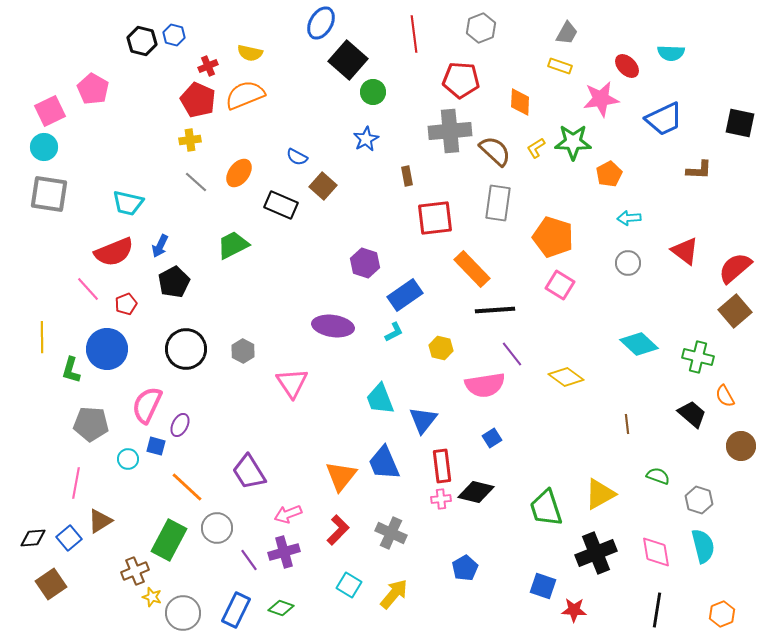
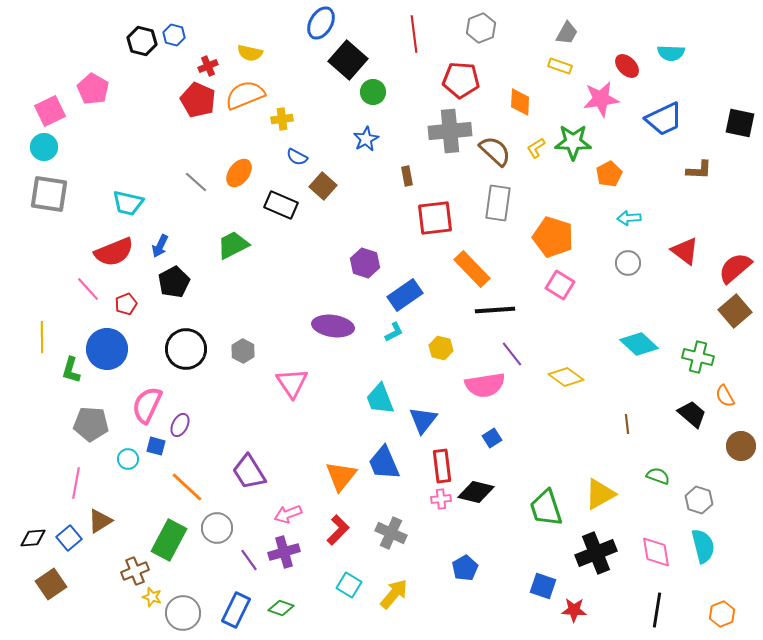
yellow cross at (190, 140): moved 92 px right, 21 px up
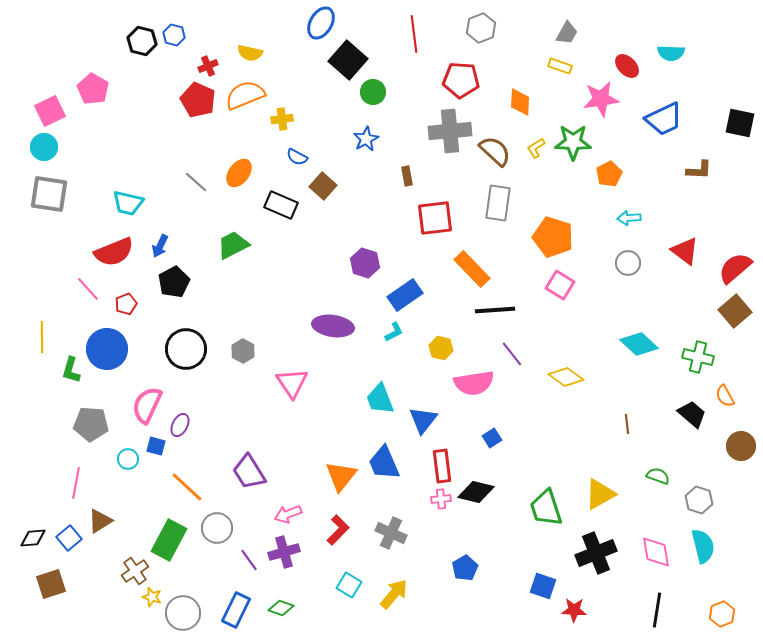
pink semicircle at (485, 385): moved 11 px left, 2 px up
brown cross at (135, 571): rotated 12 degrees counterclockwise
brown square at (51, 584): rotated 16 degrees clockwise
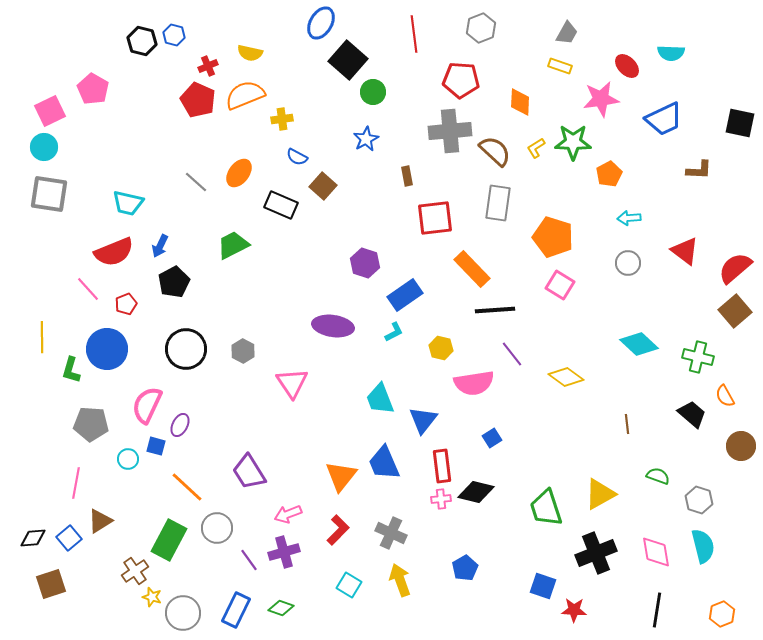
yellow arrow at (394, 594): moved 6 px right, 14 px up; rotated 60 degrees counterclockwise
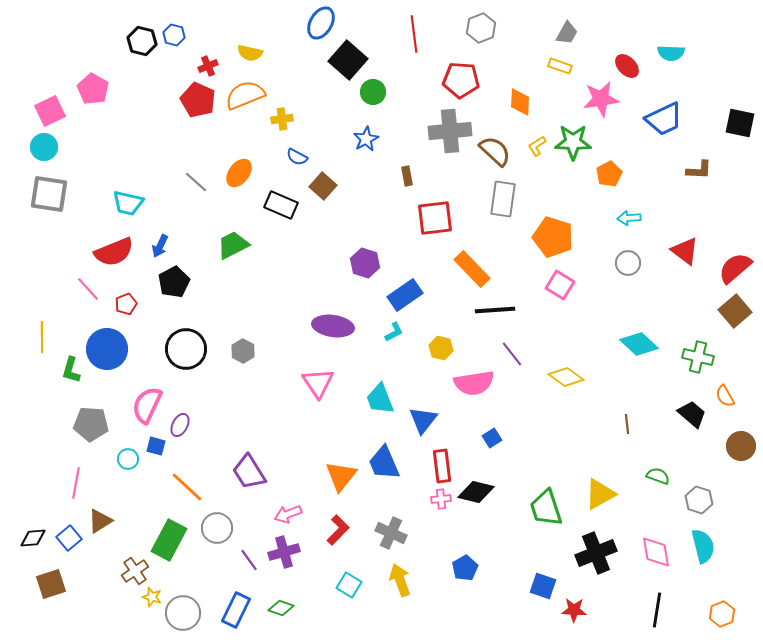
yellow L-shape at (536, 148): moved 1 px right, 2 px up
gray rectangle at (498, 203): moved 5 px right, 4 px up
pink triangle at (292, 383): moved 26 px right
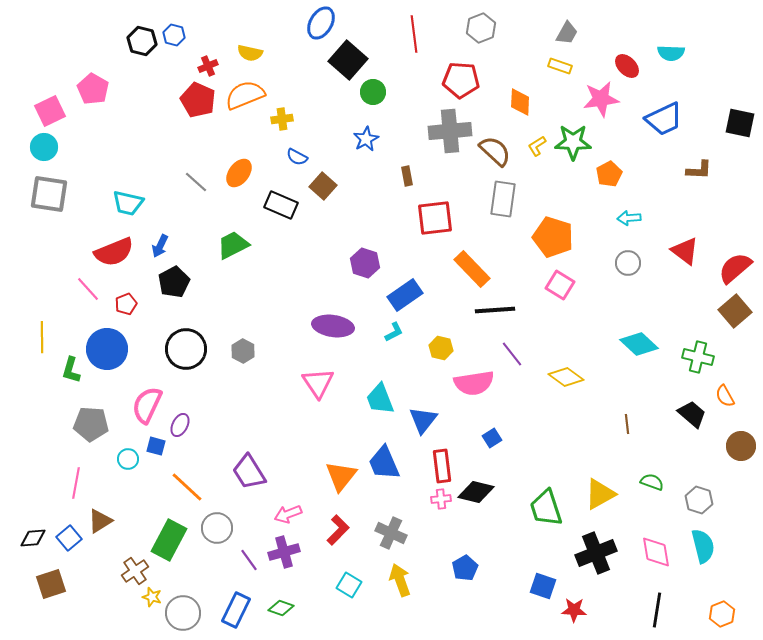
green semicircle at (658, 476): moved 6 px left, 6 px down
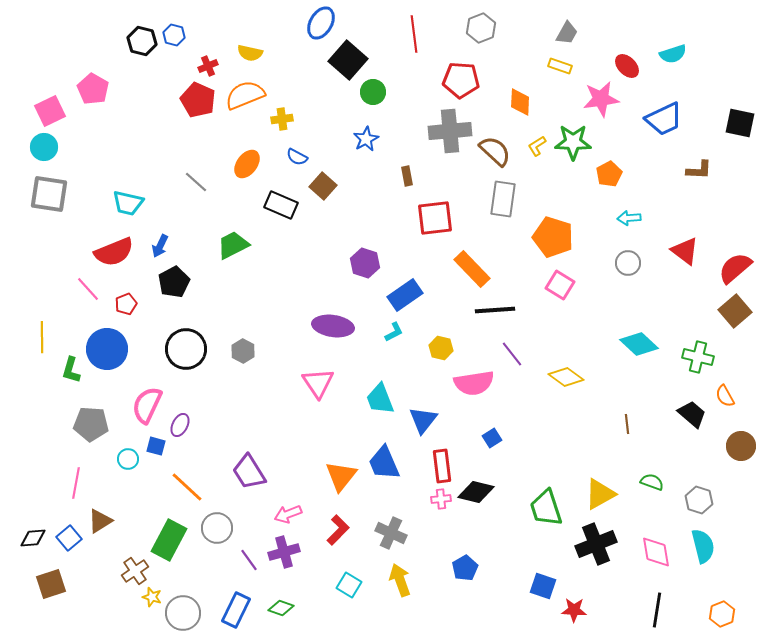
cyan semicircle at (671, 53): moved 2 px right, 1 px down; rotated 20 degrees counterclockwise
orange ellipse at (239, 173): moved 8 px right, 9 px up
black cross at (596, 553): moved 9 px up
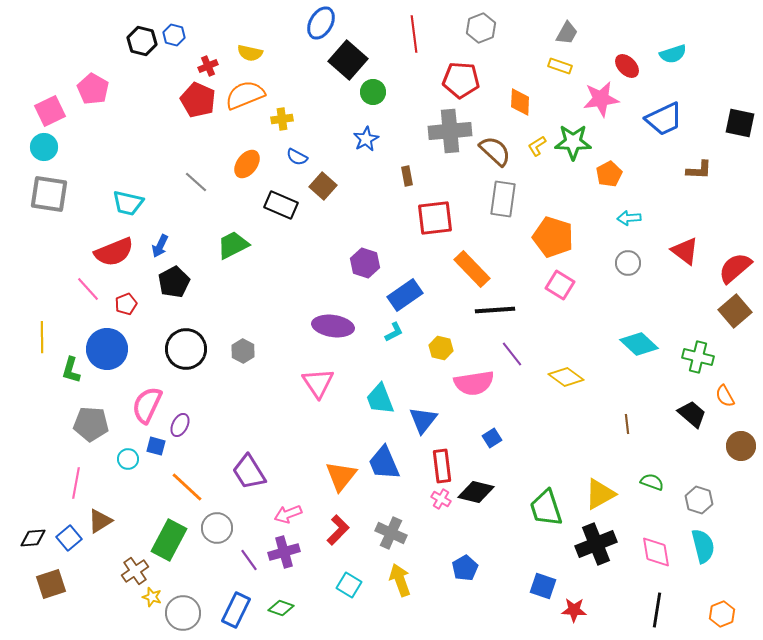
pink cross at (441, 499): rotated 36 degrees clockwise
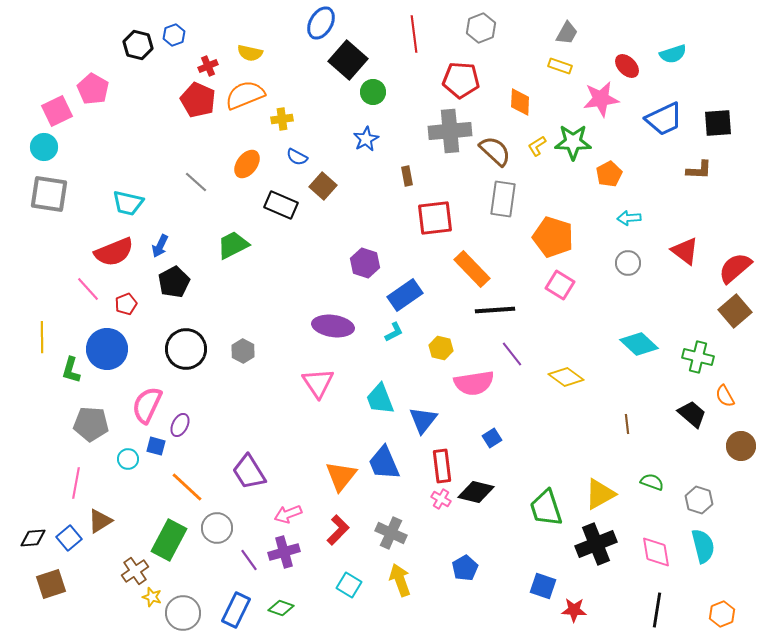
blue hexagon at (174, 35): rotated 25 degrees clockwise
black hexagon at (142, 41): moved 4 px left, 4 px down
pink square at (50, 111): moved 7 px right
black square at (740, 123): moved 22 px left; rotated 16 degrees counterclockwise
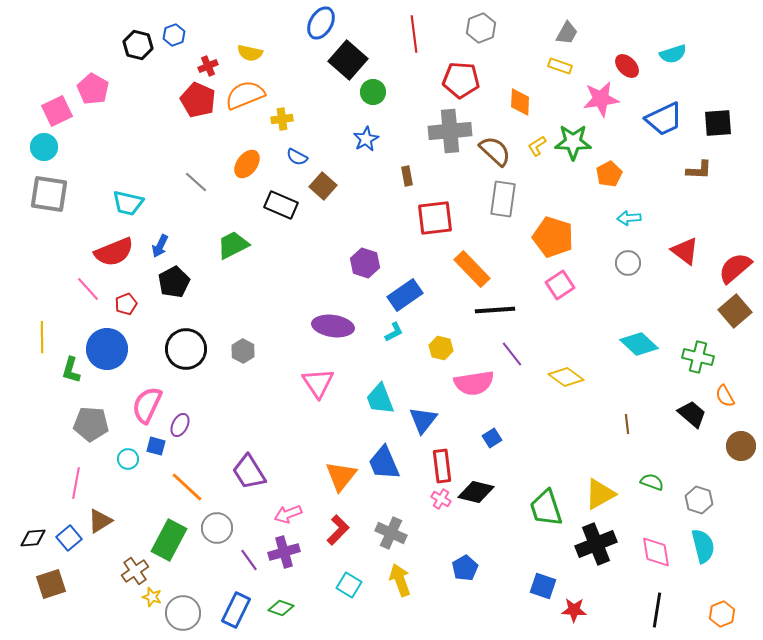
pink square at (560, 285): rotated 24 degrees clockwise
